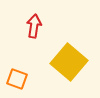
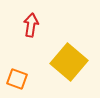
red arrow: moved 3 px left, 1 px up
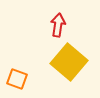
red arrow: moved 27 px right
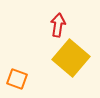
yellow square: moved 2 px right, 4 px up
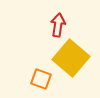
orange square: moved 24 px right
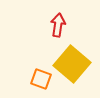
yellow square: moved 1 px right, 6 px down
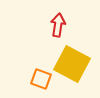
yellow square: rotated 12 degrees counterclockwise
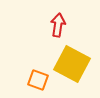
orange square: moved 3 px left, 1 px down
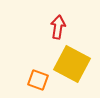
red arrow: moved 2 px down
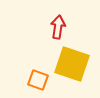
yellow square: rotated 9 degrees counterclockwise
